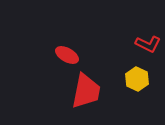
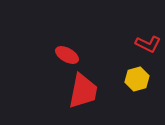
yellow hexagon: rotated 20 degrees clockwise
red trapezoid: moved 3 px left
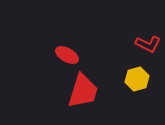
red trapezoid: rotated 6 degrees clockwise
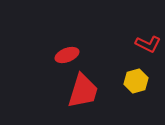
red ellipse: rotated 50 degrees counterclockwise
yellow hexagon: moved 1 px left, 2 px down
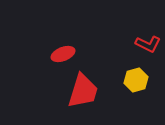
red ellipse: moved 4 px left, 1 px up
yellow hexagon: moved 1 px up
